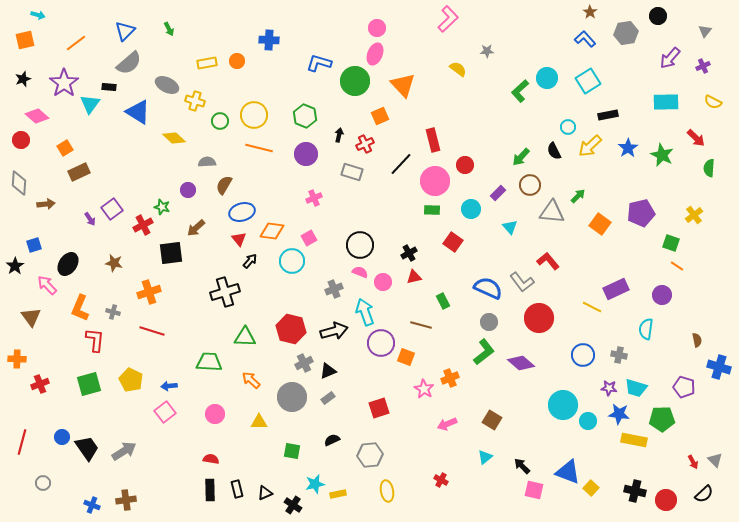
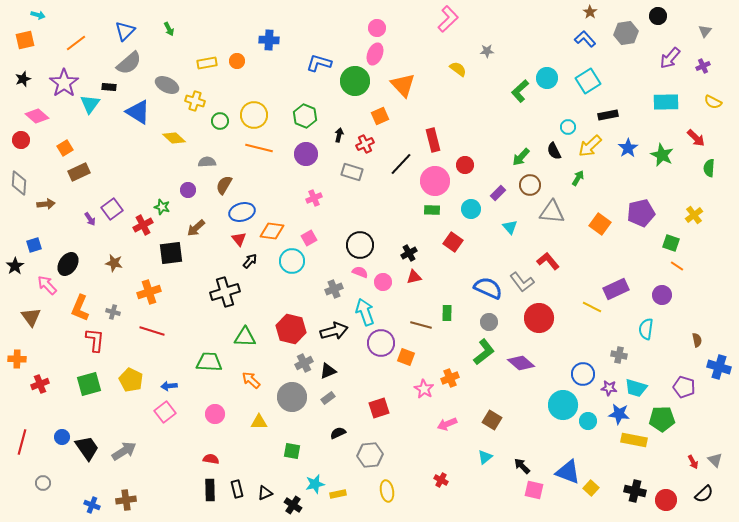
green arrow at (578, 196): moved 18 px up; rotated 14 degrees counterclockwise
green rectangle at (443, 301): moved 4 px right, 12 px down; rotated 28 degrees clockwise
blue circle at (583, 355): moved 19 px down
black semicircle at (332, 440): moved 6 px right, 7 px up
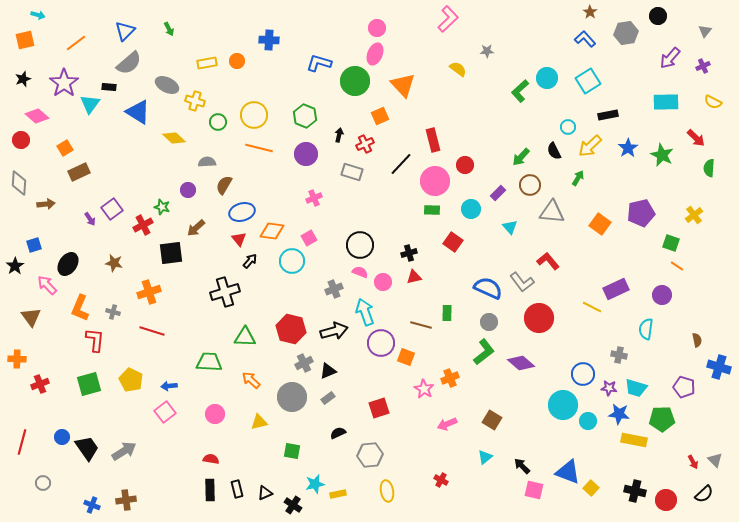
green circle at (220, 121): moved 2 px left, 1 px down
black cross at (409, 253): rotated 14 degrees clockwise
yellow triangle at (259, 422): rotated 12 degrees counterclockwise
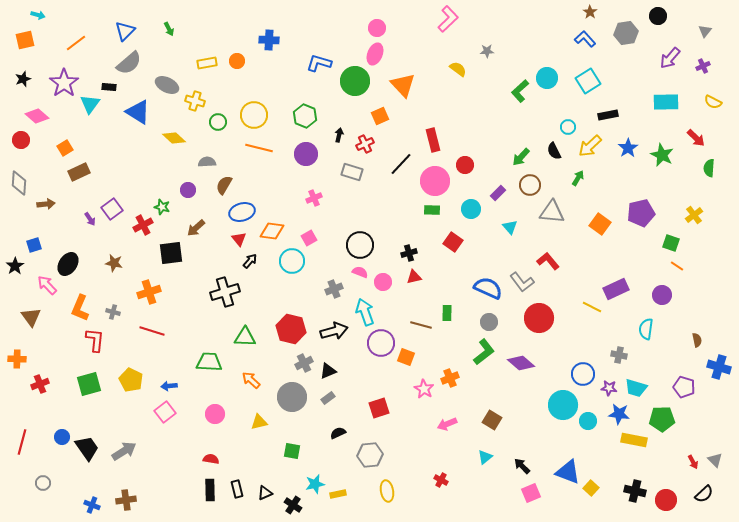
pink square at (534, 490): moved 3 px left, 3 px down; rotated 36 degrees counterclockwise
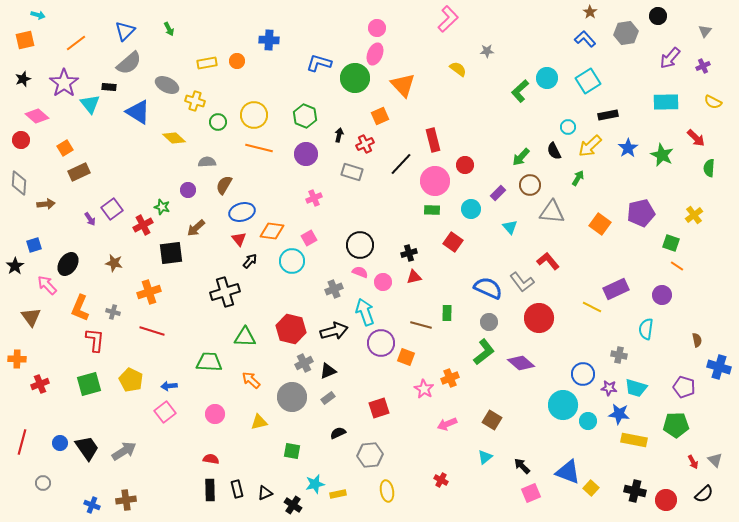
green circle at (355, 81): moved 3 px up
cyan triangle at (90, 104): rotated 15 degrees counterclockwise
green pentagon at (662, 419): moved 14 px right, 6 px down
blue circle at (62, 437): moved 2 px left, 6 px down
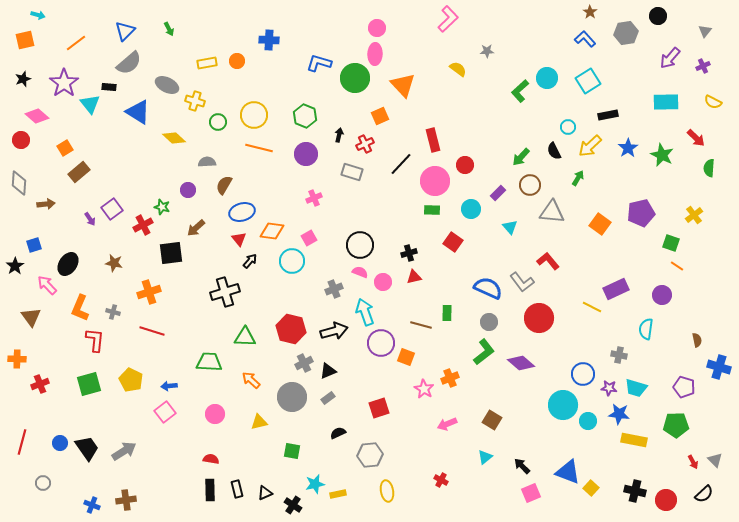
pink ellipse at (375, 54): rotated 20 degrees counterclockwise
brown rectangle at (79, 172): rotated 15 degrees counterclockwise
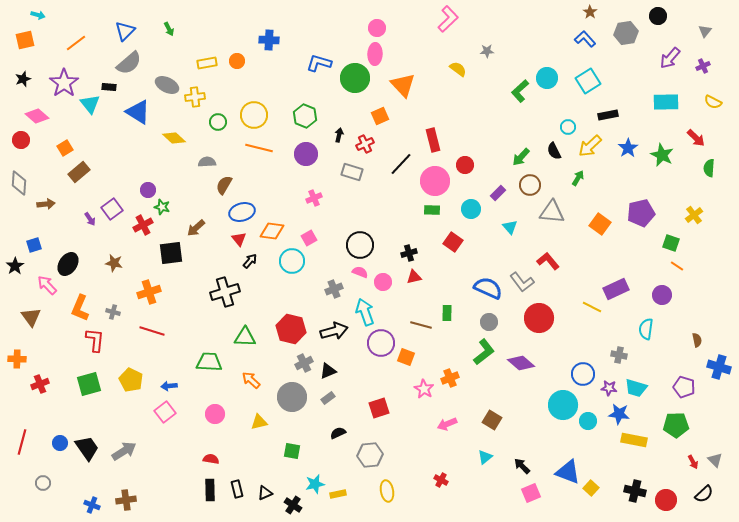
yellow cross at (195, 101): moved 4 px up; rotated 24 degrees counterclockwise
purple circle at (188, 190): moved 40 px left
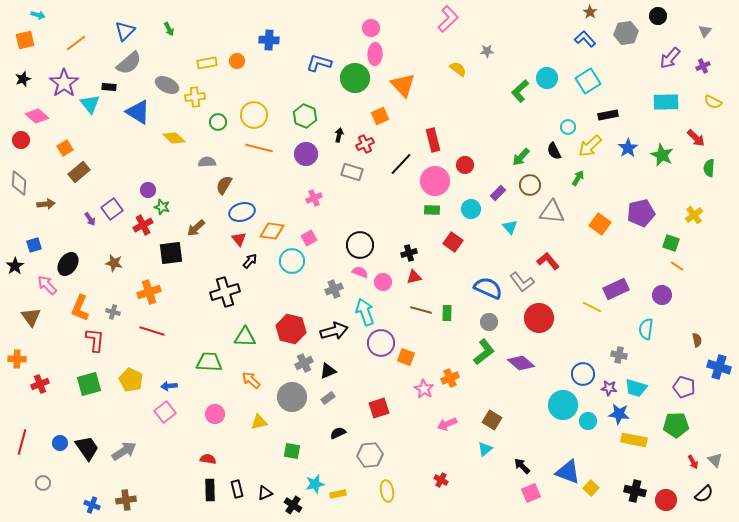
pink circle at (377, 28): moved 6 px left
brown line at (421, 325): moved 15 px up
cyan triangle at (485, 457): moved 8 px up
red semicircle at (211, 459): moved 3 px left
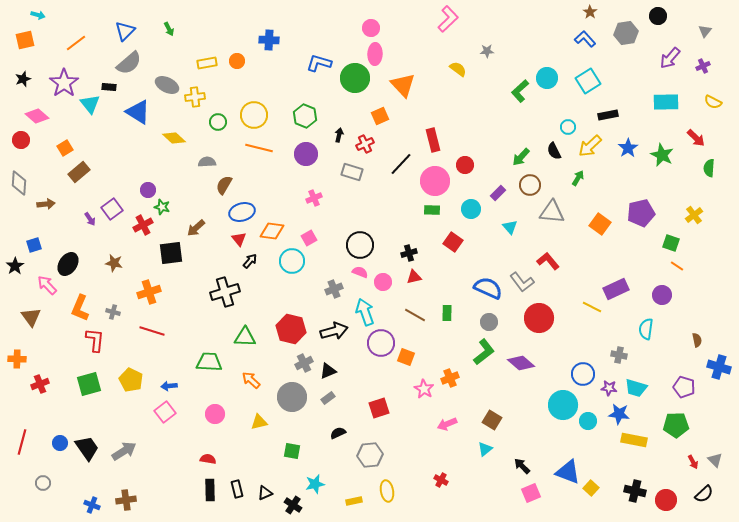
brown line at (421, 310): moved 6 px left, 5 px down; rotated 15 degrees clockwise
yellow rectangle at (338, 494): moved 16 px right, 7 px down
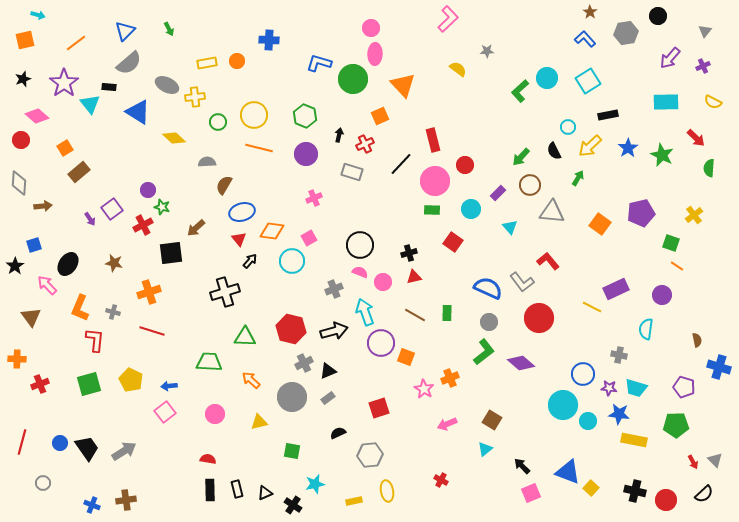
green circle at (355, 78): moved 2 px left, 1 px down
brown arrow at (46, 204): moved 3 px left, 2 px down
